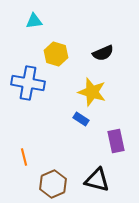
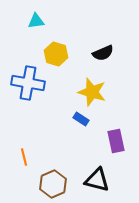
cyan triangle: moved 2 px right
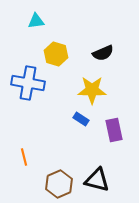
yellow star: moved 2 px up; rotated 16 degrees counterclockwise
purple rectangle: moved 2 px left, 11 px up
brown hexagon: moved 6 px right
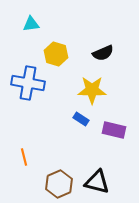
cyan triangle: moved 5 px left, 3 px down
purple rectangle: rotated 65 degrees counterclockwise
black triangle: moved 2 px down
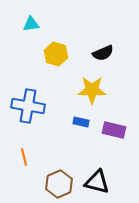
blue cross: moved 23 px down
blue rectangle: moved 3 px down; rotated 21 degrees counterclockwise
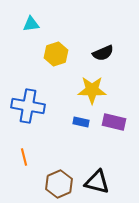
yellow hexagon: rotated 25 degrees clockwise
purple rectangle: moved 8 px up
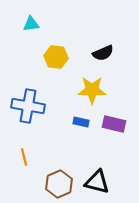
yellow hexagon: moved 3 px down; rotated 25 degrees clockwise
purple rectangle: moved 2 px down
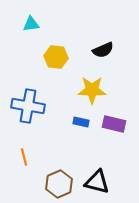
black semicircle: moved 3 px up
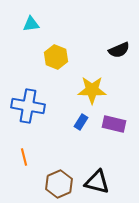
black semicircle: moved 16 px right
yellow hexagon: rotated 15 degrees clockwise
blue rectangle: rotated 70 degrees counterclockwise
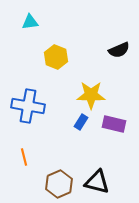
cyan triangle: moved 1 px left, 2 px up
yellow star: moved 1 px left, 5 px down
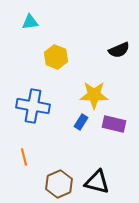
yellow star: moved 3 px right
blue cross: moved 5 px right
